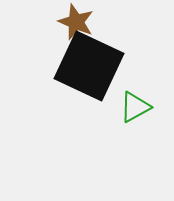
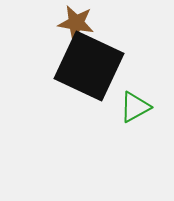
brown star: moved 1 px down; rotated 12 degrees counterclockwise
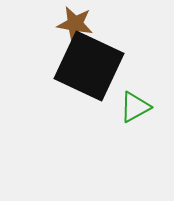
brown star: moved 1 px left, 1 px down
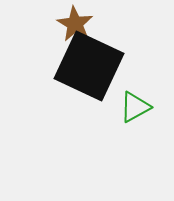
brown star: rotated 21 degrees clockwise
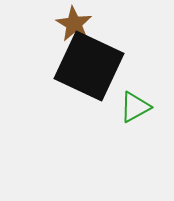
brown star: moved 1 px left
